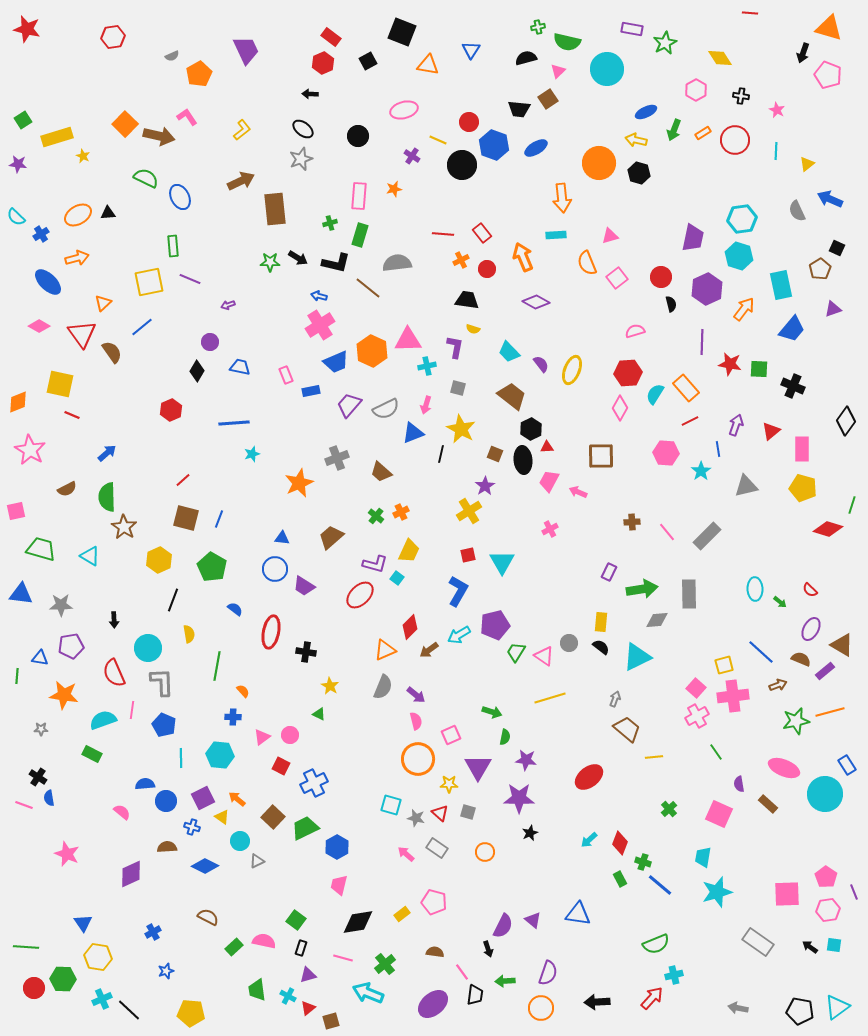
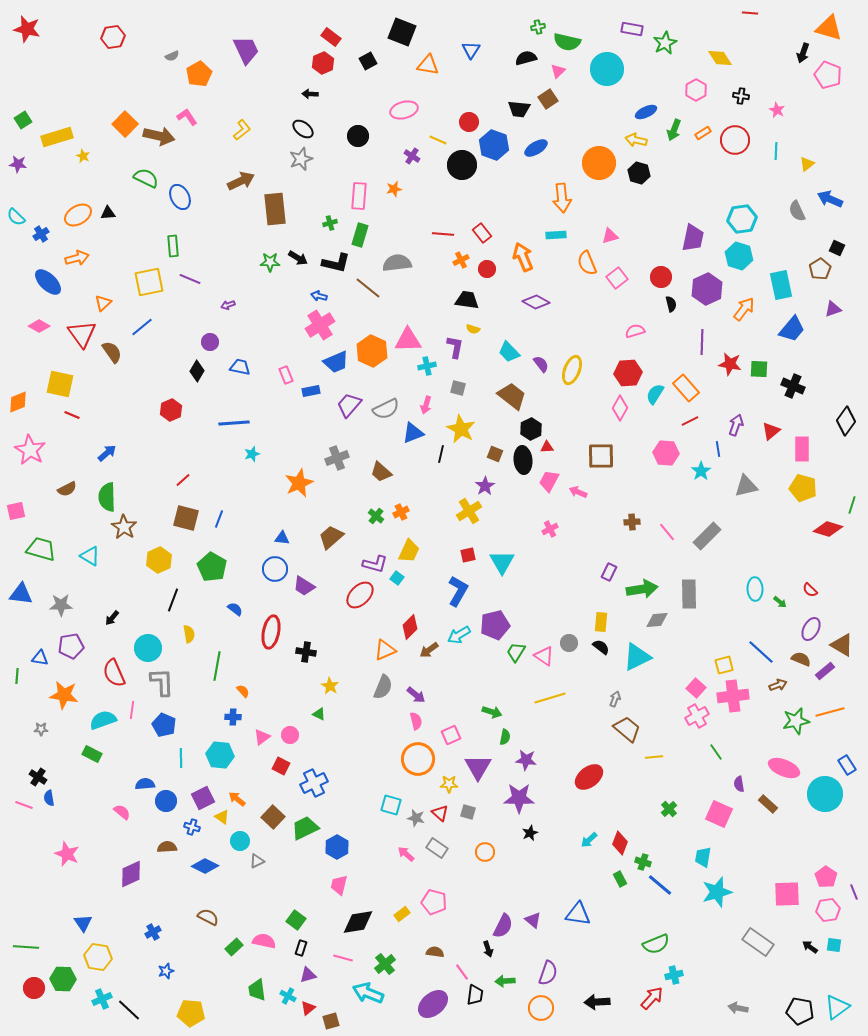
black arrow at (114, 620): moved 2 px left, 2 px up; rotated 42 degrees clockwise
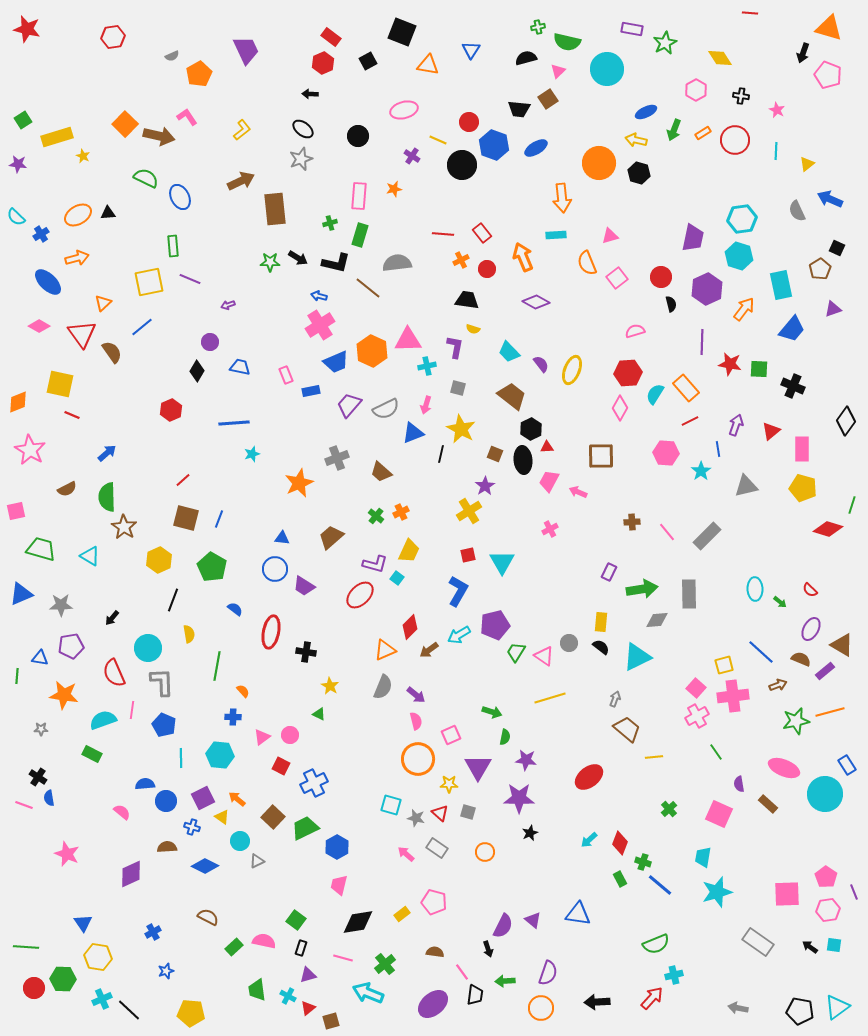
blue triangle at (21, 594): rotated 30 degrees counterclockwise
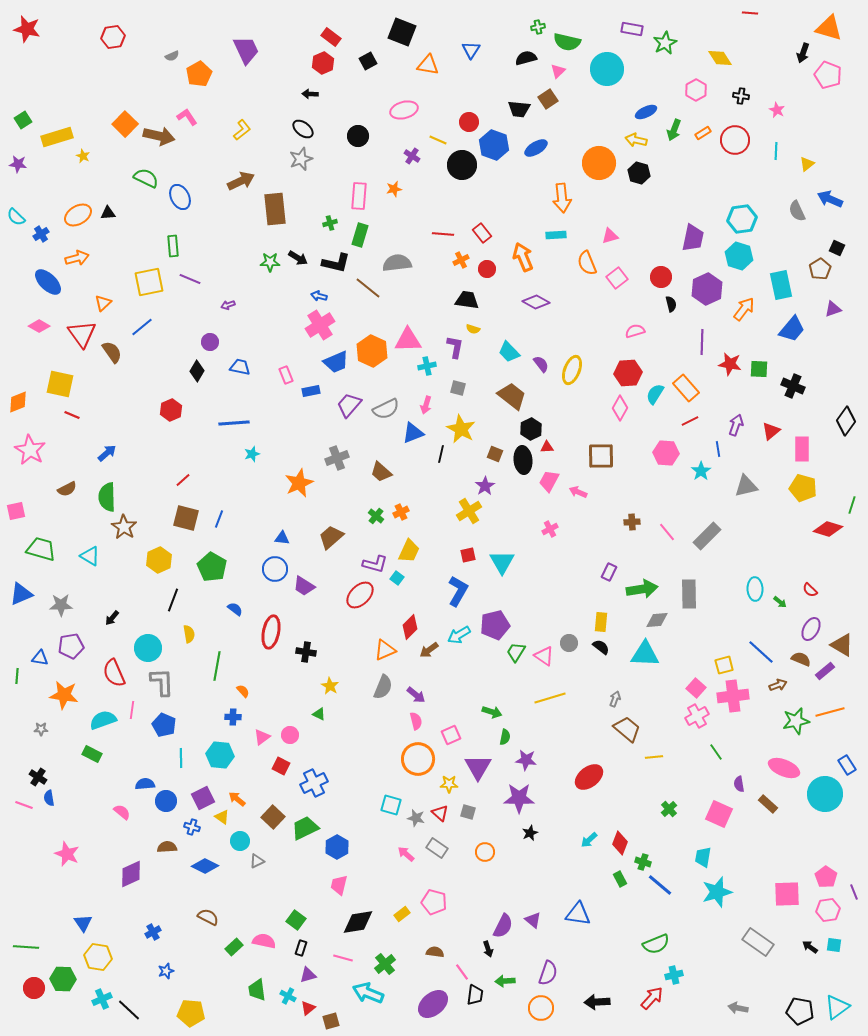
cyan triangle at (637, 657): moved 8 px right, 3 px up; rotated 28 degrees clockwise
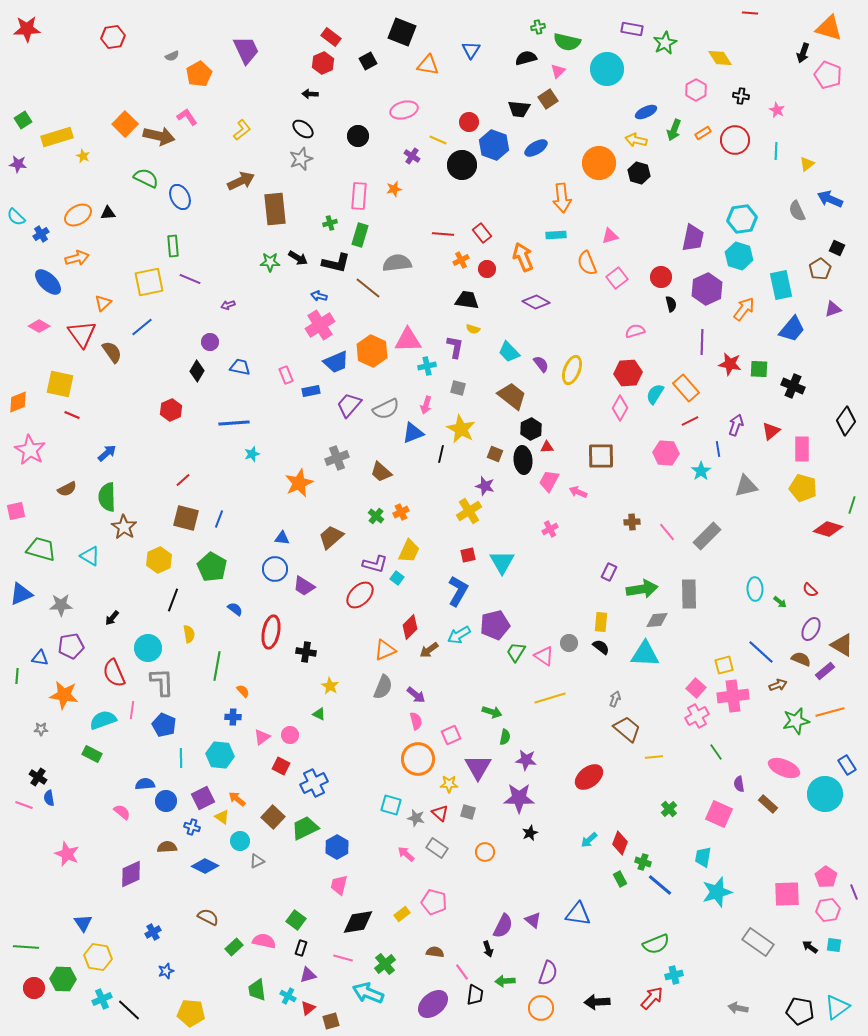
red star at (27, 29): rotated 16 degrees counterclockwise
purple star at (485, 486): rotated 24 degrees counterclockwise
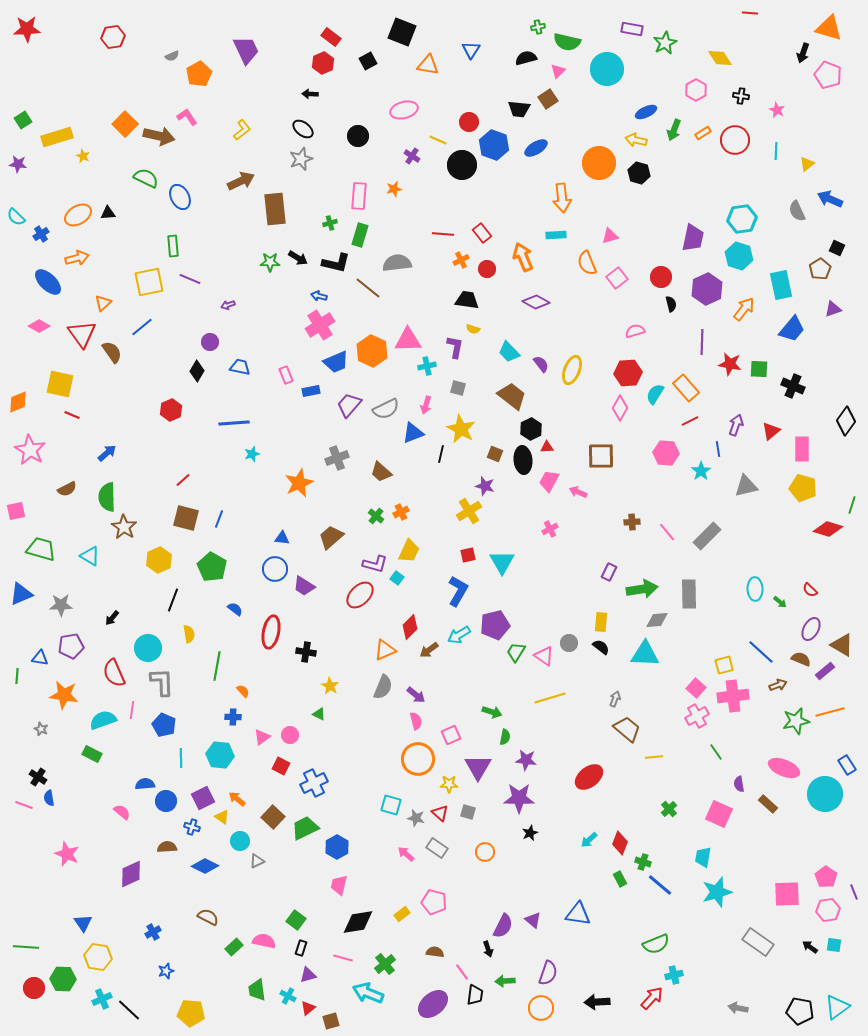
gray star at (41, 729): rotated 24 degrees clockwise
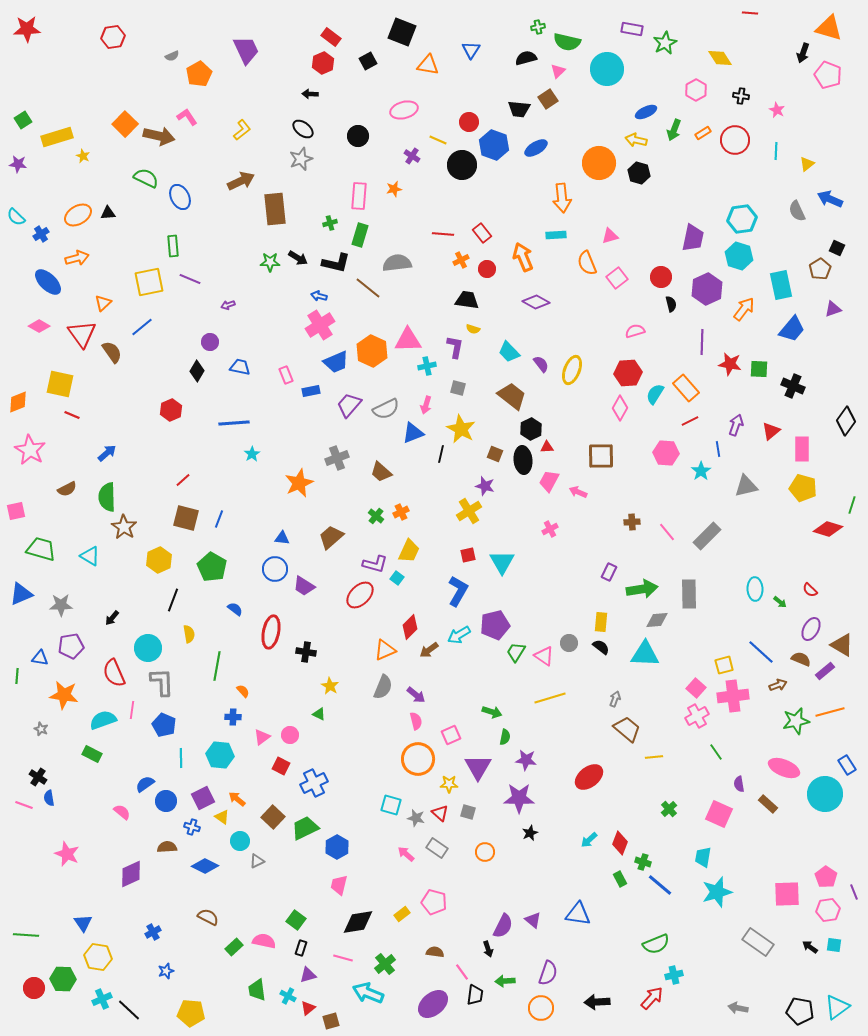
cyan star at (252, 454): rotated 14 degrees counterclockwise
blue semicircle at (145, 784): rotated 30 degrees counterclockwise
green line at (26, 947): moved 12 px up
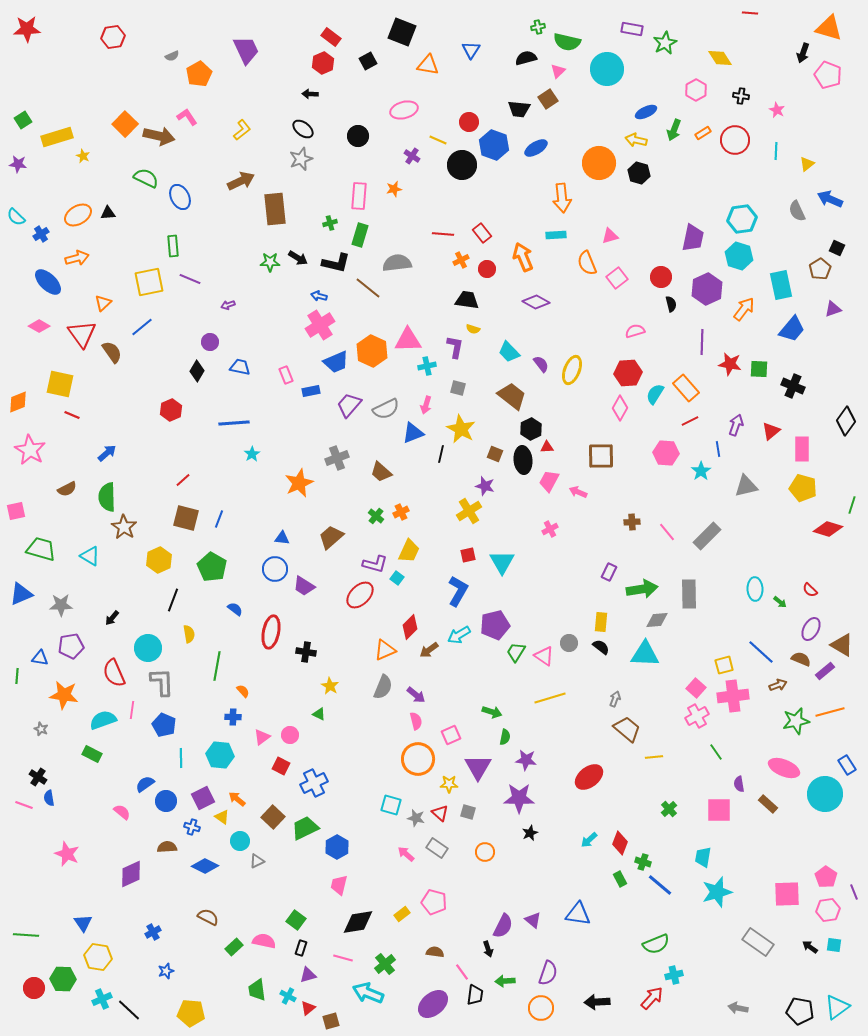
pink square at (719, 814): moved 4 px up; rotated 24 degrees counterclockwise
